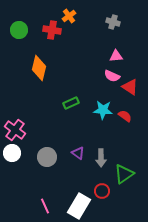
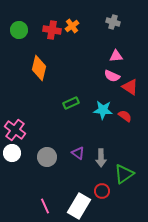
orange cross: moved 3 px right, 10 px down
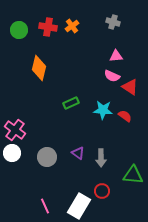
red cross: moved 4 px left, 3 px up
green triangle: moved 9 px right, 1 px down; rotated 40 degrees clockwise
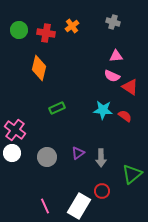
red cross: moved 2 px left, 6 px down
green rectangle: moved 14 px left, 5 px down
purple triangle: rotated 48 degrees clockwise
green triangle: moved 1 px left, 1 px up; rotated 45 degrees counterclockwise
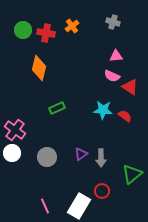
green circle: moved 4 px right
purple triangle: moved 3 px right, 1 px down
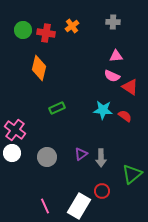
gray cross: rotated 16 degrees counterclockwise
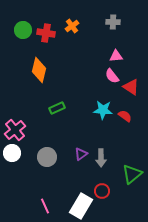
orange diamond: moved 2 px down
pink semicircle: rotated 28 degrees clockwise
red triangle: moved 1 px right
pink cross: rotated 15 degrees clockwise
white rectangle: moved 2 px right
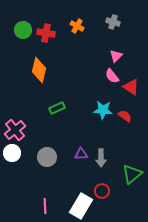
gray cross: rotated 16 degrees clockwise
orange cross: moved 5 px right; rotated 24 degrees counterclockwise
pink triangle: rotated 40 degrees counterclockwise
purple triangle: rotated 32 degrees clockwise
pink line: rotated 21 degrees clockwise
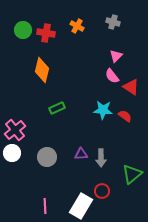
orange diamond: moved 3 px right
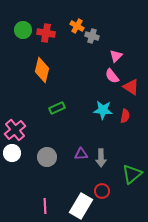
gray cross: moved 21 px left, 14 px down
red semicircle: rotated 64 degrees clockwise
